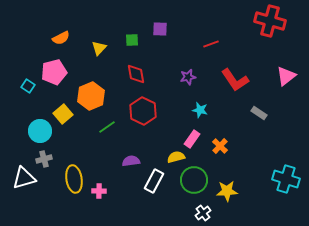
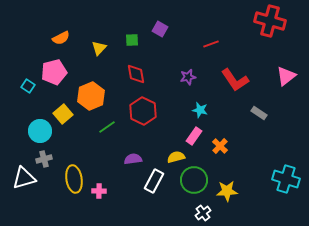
purple square: rotated 28 degrees clockwise
pink rectangle: moved 2 px right, 3 px up
purple semicircle: moved 2 px right, 2 px up
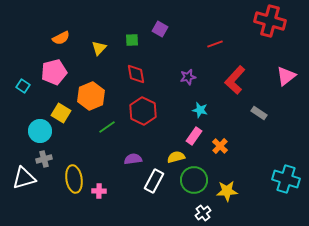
red line: moved 4 px right
red L-shape: rotated 76 degrees clockwise
cyan square: moved 5 px left
yellow square: moved 2 px left, 1 px up; rotated 18 degrees counterclockwise
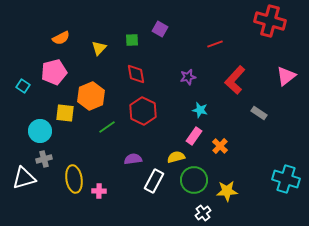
yellow square: moved 4 px right; rotated 24 degrees counterclockwise
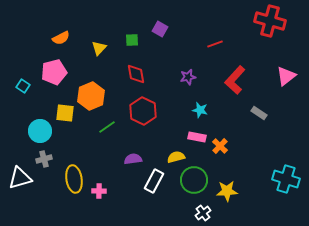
pink rectangle: moved 3 px right, 1 px down; rotated 66 degrees clockwise
white triangle: moved 4 px left
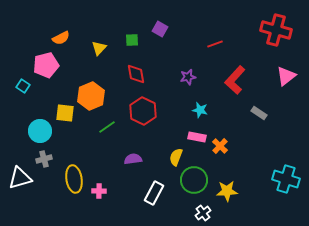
red cross: moved 6 px right, 9 px down
pink pentagon: moved 8 px left, 7 px up
yellow semicircle: rotated 54 degrees counterclockwise
white rectangle: moved 12 px down
